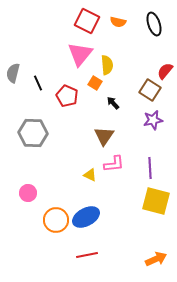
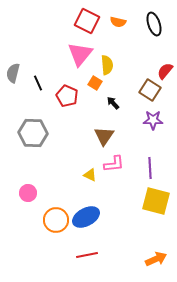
purple star: rotated 12 degrees clockwise
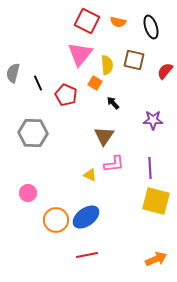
black ellipse: moved 3 px left, 3 px down
brown square: moved 16 px left, 30 px up; rotated 20 degrees counterclockwise
red pentagon: moved 1 px left, 1 px up
blue ellipse: rotated 8 degrees counterclockwise
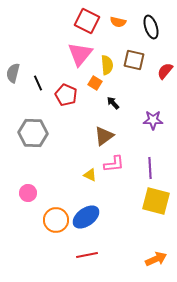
brown triangle: rotated 20 degrees clockwise
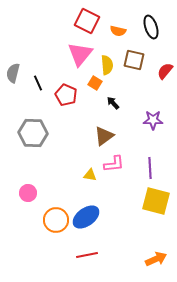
orange semicircle: moved 9 px down
yellow triangle: rotated 16 degrees counterclockwise
